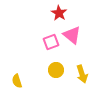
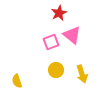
red star: rotated 14 degrees clockwise
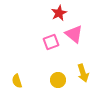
pink triangle: moved 2 px right, 1 px up
yellow circle: moved 2 px right, 10 px down
yellow arrow: moved 1 px right, 1 px up
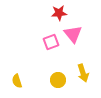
red star: rotated 21 degrees clockwise
pink triangle: moved 1 px left; rotated 12 degrees clockwise
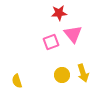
yellow circle: moved 4 px right, 5 px up
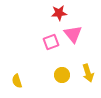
yellow arrow: moved 5 px right
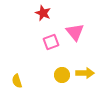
red star: moved 16 px left; rotated 28 degrees clockwise
pink triangle: moved 2 px right, 2 px up
yellow arrow: moved 3 px left; rotated 72 degrees counterclockwise
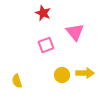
pink square: moved 5 px left, 3 px down
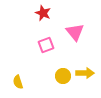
yellow circle: moved 1 px right, 1 px down
yellow semicircle: moved 1 px right, 1 px down
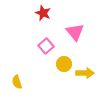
pink square: moved 1 px down; rotated 21 degrees counterclockwise
yellow circle: moved 1 px right, 12 px up
yellow semicircle: moved 1 px left
